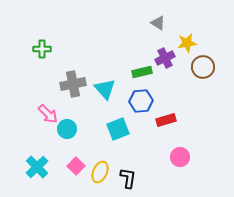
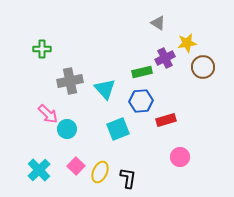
gray cross: moved 3 px left, 3 px up
cyan cross: moved 2 px right, 3 px down
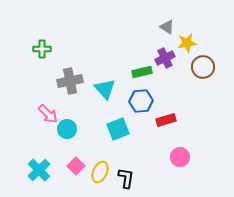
gray triangle: moved 9 px right, 4 px down
black L-shape: moved 2 px left
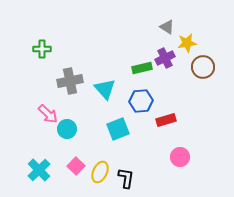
green rectangle: moved 4 px up
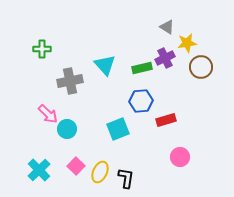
brown circle: moved 2 px left
cyan triangle: moved 24 px up
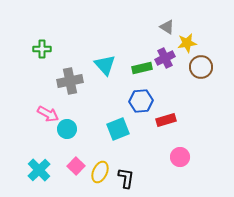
pink arrow: rotated 15 degrees counterclockwise
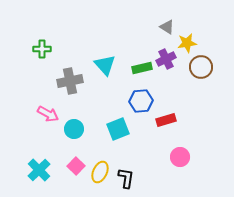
purple cross: moved 1 px right, 1 px down
cyan circle: moved 7 px right
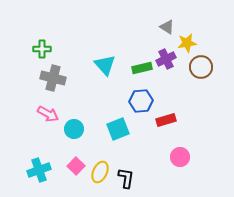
gray cross: moved 17 px left, 3 px up; rotated 25 degrees clockwise
cyan cross: rotated 25 degrees clockwise
